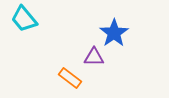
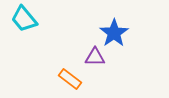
purple triangle: moved 1 px right
orange rectangle: moved 1 px down
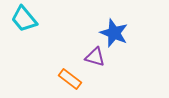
blue star: rotated 16 degrees counterclockwise
purple triangle: rotated 15 degrees clockwise
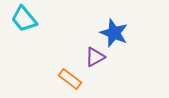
purple triangle: rotated 45 degrees counterclockwise
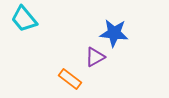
blue star: rotated 16 degrees counterclockwise
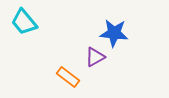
cyan trapezoid: moved 3 px down
orange rectangle: moved 2 px left, 2 px up
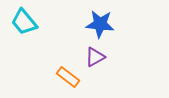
blue star: moved 14 px left, 9 px up
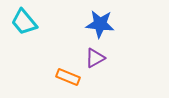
purple triangle: moved 1 px down
orange rectangle: rotated 15 degrees counterclockwise
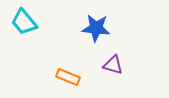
blue star: moved 4 px left, 4 px down
purple triangle: moved 18 px right, 7 px down; rotated 45 degrees clockwise
